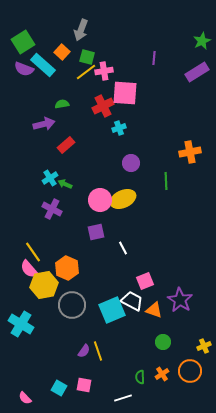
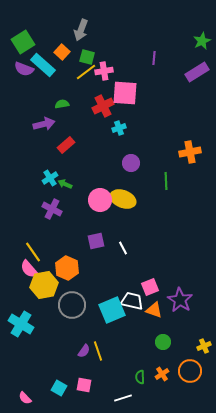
yellow ellipse at (123, 199): rotated 45 degrees clockwise
purple square at (96, 232): moved 9 px down
pink square at (145, 281): moved 5 px right, 6 px down
white trapezoid at (132, 301): rotated 15 degrees counterclockwise
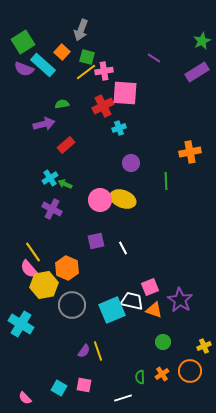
purple line at (154, 58): rotated 64 degrees counterclockwise
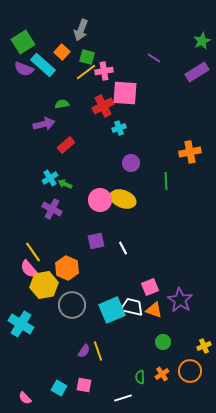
white trapezoid at (132, 301): moved 6 px down
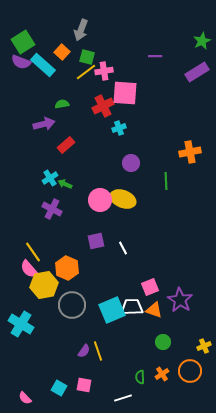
purple line at (154, 58): moved 1 px right, 2 px up; rotated 32 degrees counterclockwise
purple semicircle at (24, 69): moved 3 px left, 7 px up
white trapezoid at (132, 307): rotated 15 degrees counterclockwise
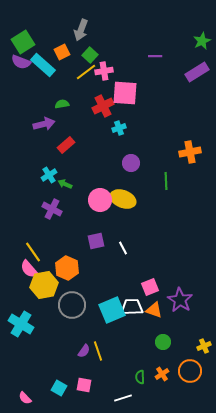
orange square at (62, 52): rotated 21 degrees clockwise
green square at (87, 57): moved 3 px right, 2 px up; rotated 28 degrees clockwise
cyan cross at (50, 178): moved 1 px left, 3 px up
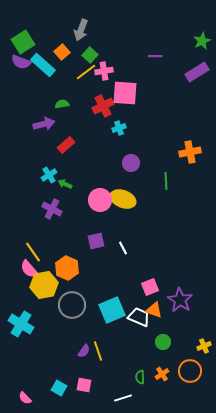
orange square at (62, 52): rotated 14 degrees counterclockwise
white trapezoid at (132, 307): moved 7 px right, 10 px down; rotated 25 degrees clockwise
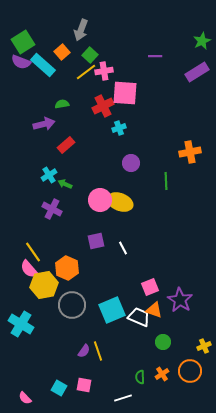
yellow ellipse at (123, 199): moved 3 px left, 3 px down
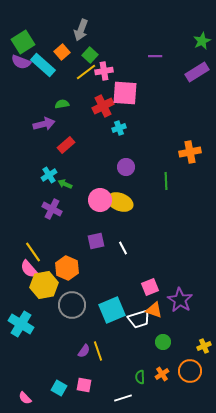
purple circle at (131, 163): moved 5 px left, 4 px down
white trapezoid at (139, 317): moved 2 px down; rotated 140 degrees clockwise
